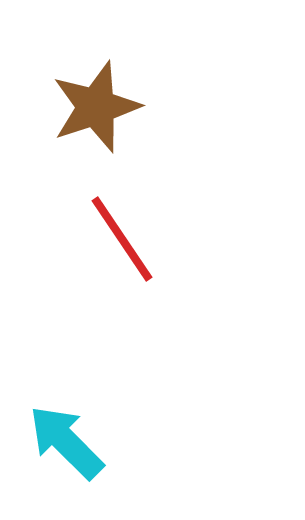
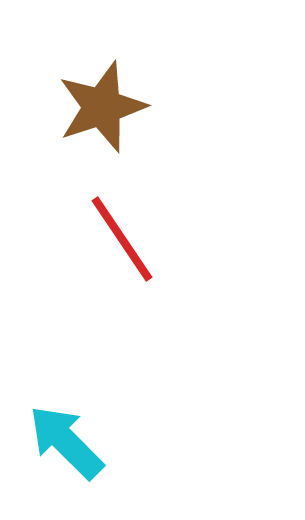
brown star: moved 6 px right
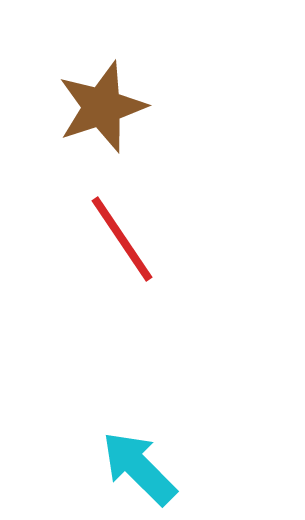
cyan arrow: moved 73 px right, 26 px down
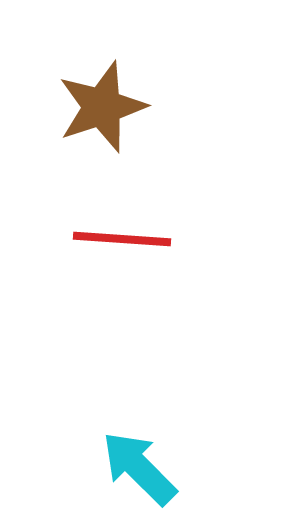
red line: rotated 52 degrees counterclockwise
